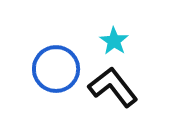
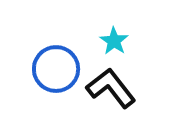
black L-shape: moved 2 px left, 1 px down
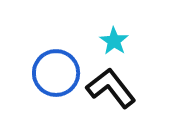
blue circle: moved 4 px down
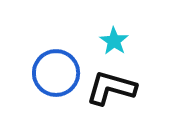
black L-shape: rotated 36 degrees counterclockwise
